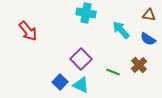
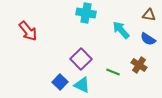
brown cross: rotated 14 degrees counterclockwise
cyan triangle: moved 1 px right
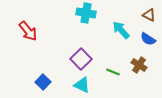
brown triangle: rotated 16 degrees clockwise
blue square: moved 17 px left
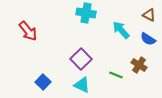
green line: moved 3 px right, 3 px down
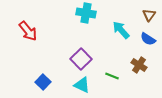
brown triangle: rotated 40 degrees clockwise
green line: moved 4 px left, 1 px down
